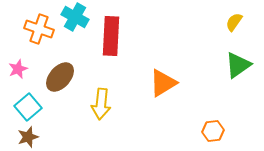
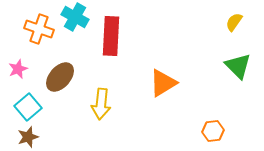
green triangle: moved 1 px down; rotated 40 degrees counterclockwise
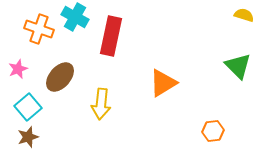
yellow semicircle: moved 10 px right, 7 px up; rotated 72 degrees clockwise
red rectangle: rotated 9 degrees clockwise
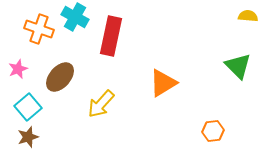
yellow semicircle: moved 4 px right, 1 px down; rotated 12 degrees counterclockwise
yellow arrow: rotated 36 degrees clockwise
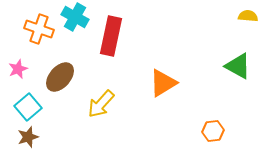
green triangle: rotated 16 degrees counterclockwise
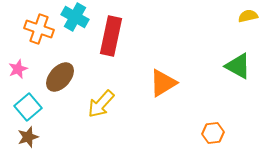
yellow semicircle: rotated 18 degrees counterclockwise
orange hexagon: moved 2 px down
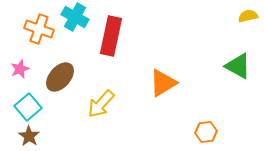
pink star: moved 2 px right
orange hexagon: moved 7 px left, 1 px up
brown star: moved 1 px right, 1 px up; rotated 20 degrees counterclockwise
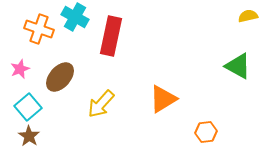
orange triangle: moved 16 px down
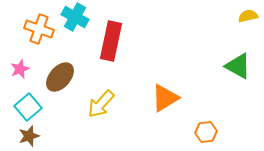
red rectangle: moved 5 px down
orange triangle: moved 2 px right, 1 px up
brown star: rotated 20 degrees clockwise
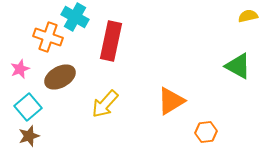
orange cross: moved 9 px right, 8 px down
brown ellipse: rotated 20 degrees clockwise
orange triangle: moved 6 px right, 3 px down
yellow arrow: moved 4 px right
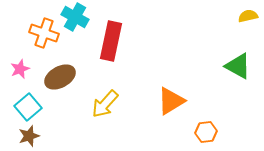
orange cross: moved 4 px left, 4 px up
